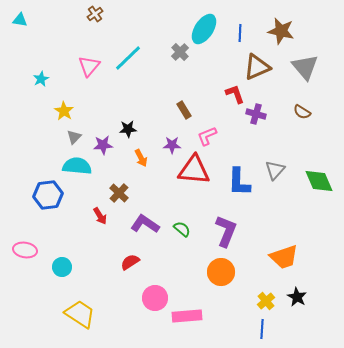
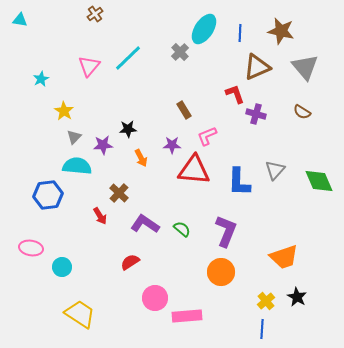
pink ellipse at (25, 250): moved 6 px right, 2 px up
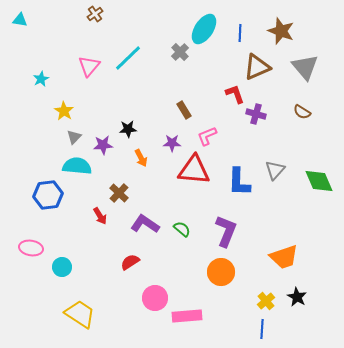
brown star at (281, 31): rotated 8 degrees clockwise
purple star at (172, 145): moved 2 px up
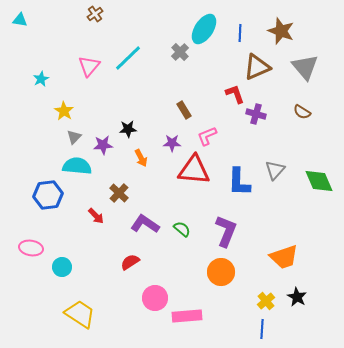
red arrow at (100, 216): moved 4 px left; rotated 12 degrees counterclockwise
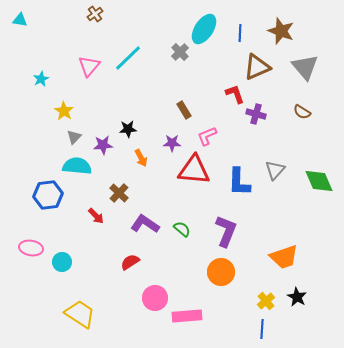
cyan circle at (62, 267): moved 5 px up
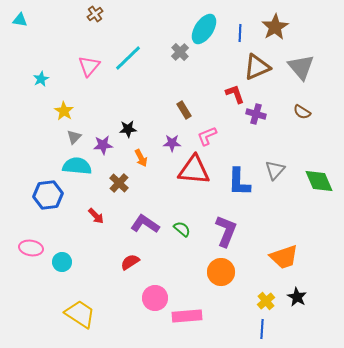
brown star at (281, 31): moved 6 px left, 4 px up; rotated 20 degrees clockwise
gray triangle at (305, 67): moved 4 px left
brown cross at (119, 193): moved 10 px up
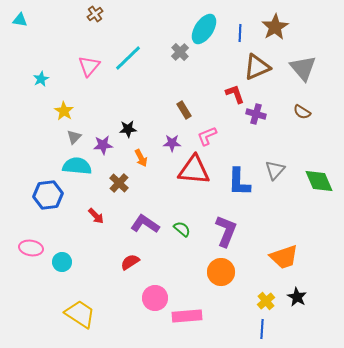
gray triangle at (301, 67): moved 2 px right, 1 px down
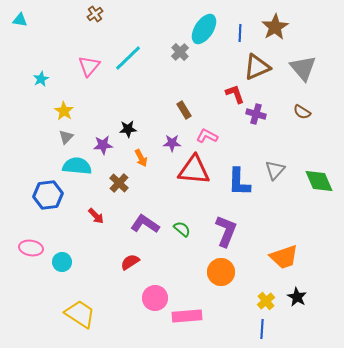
pink L-shape at (207, 136): rotated 50 degrees clockwise
gray triangle at (74, 137): moved 8 px left
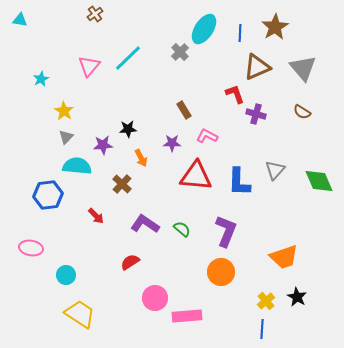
red triangle at (194, 170): moved 2 px right, 6 px down
brown cross at (119, 183): moved 3 px right, 1 px down
cyan circle at (62, 262): moved 4 px right, 13 px down
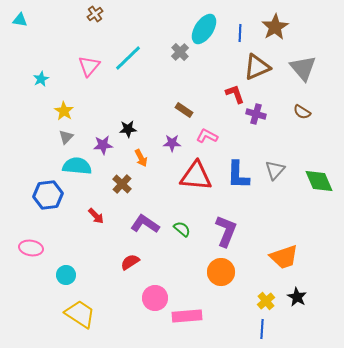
brown rectangle at (184, 110): rotated 24 degrees counterclockwise
blue L-shape at (239, 182): moved 1 px left, 7 px up
